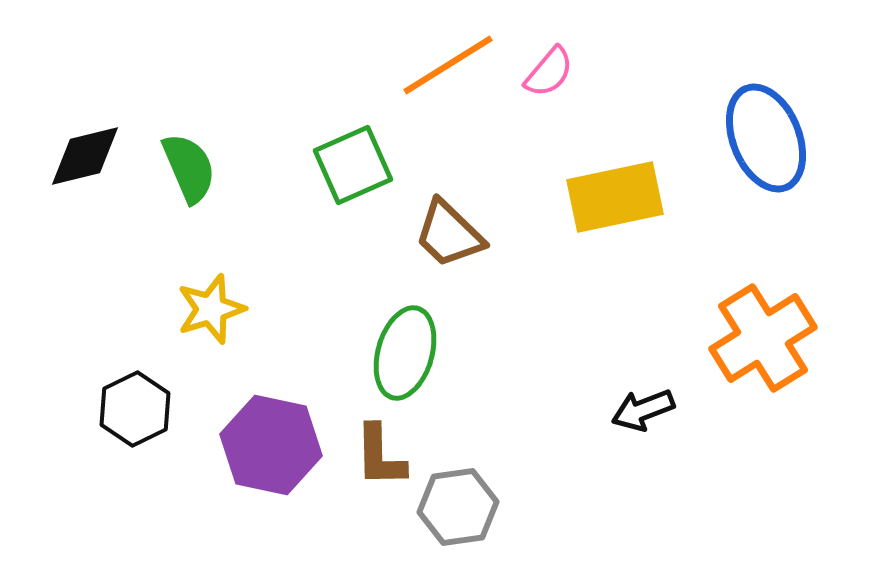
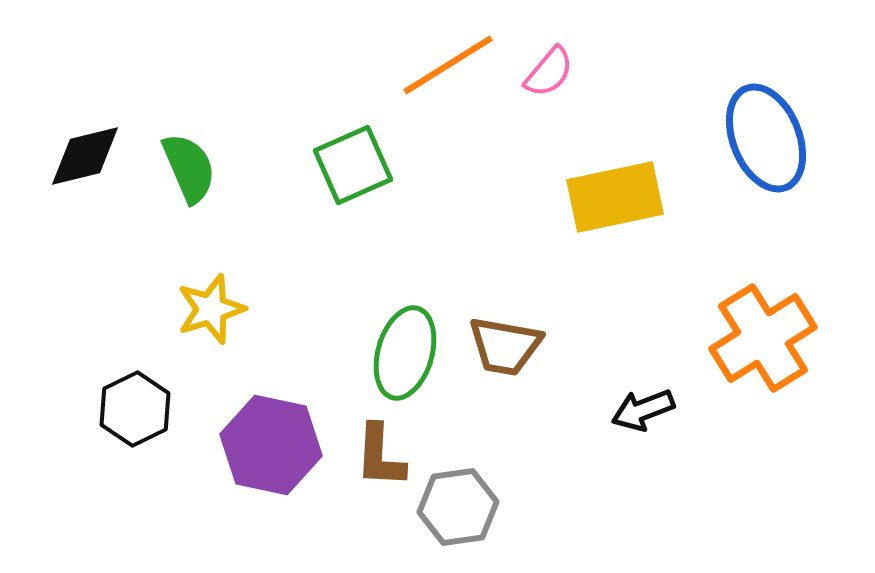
brown trapezoid: moved 56 px right, 112 px down; rotated 34 degrees counterclockwise
brown L-shape: rotated 4 degrees clockwise
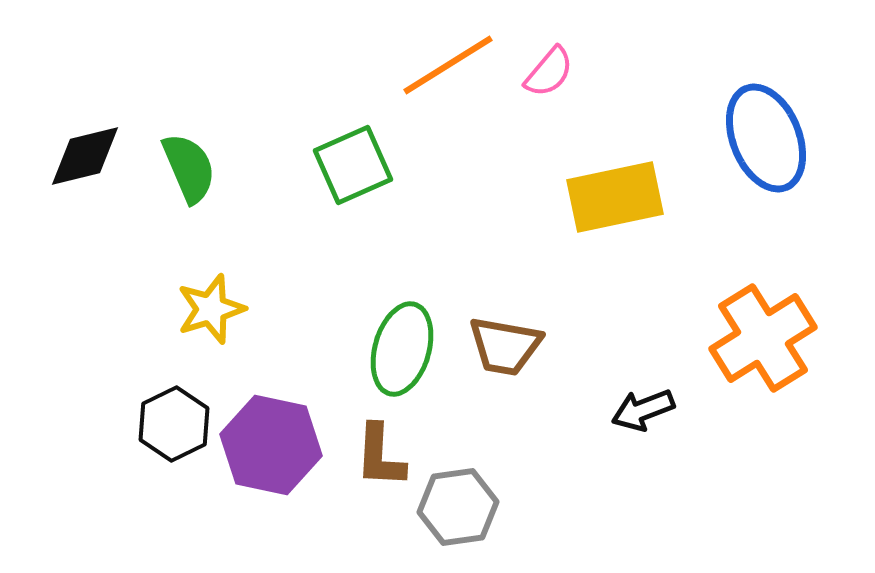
green ellipse: moved 3 px left, 4 px up
black hexagon: moved 39 px right, 15 px down
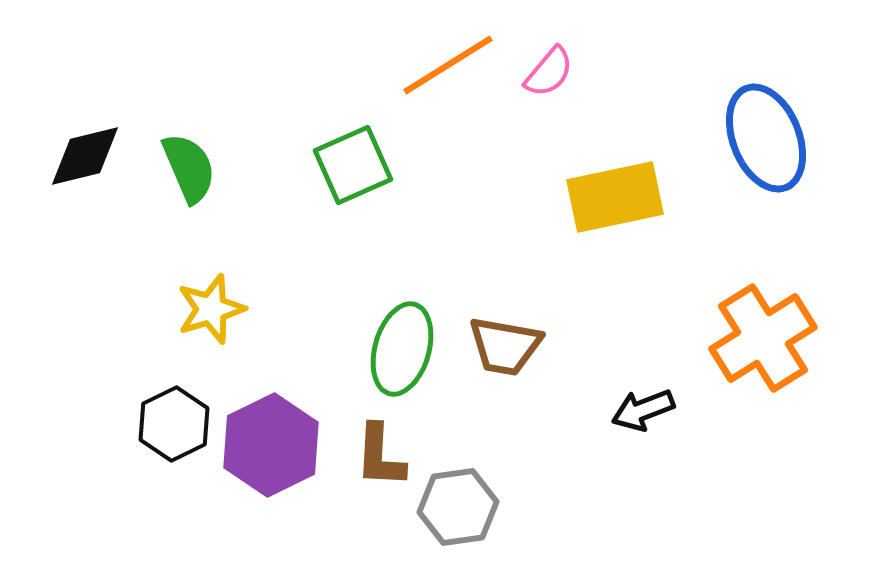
purple hexagon: rotated 22 degrees clockwise
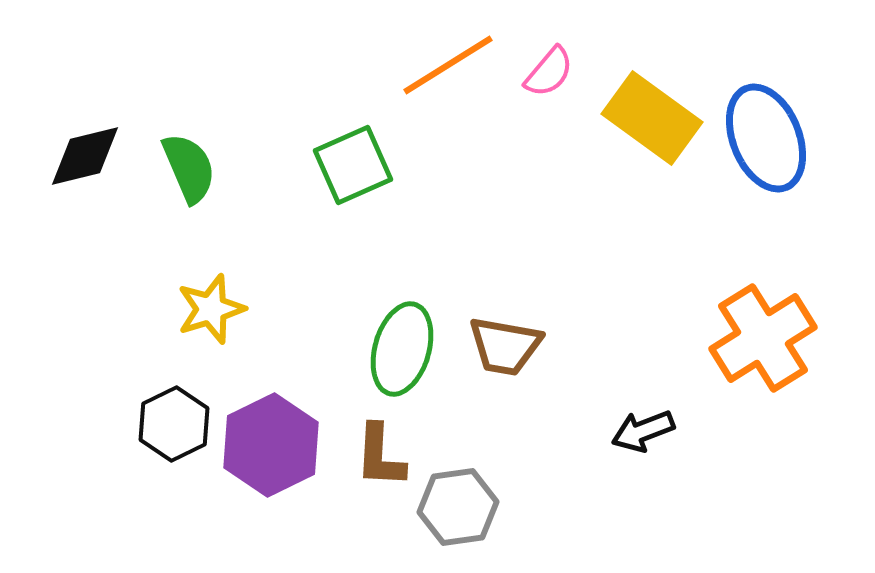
yellow rectangle: moved 37 px right, 79 px up; rotated 48 degrees clockwise
black arrow: moved 21 px down
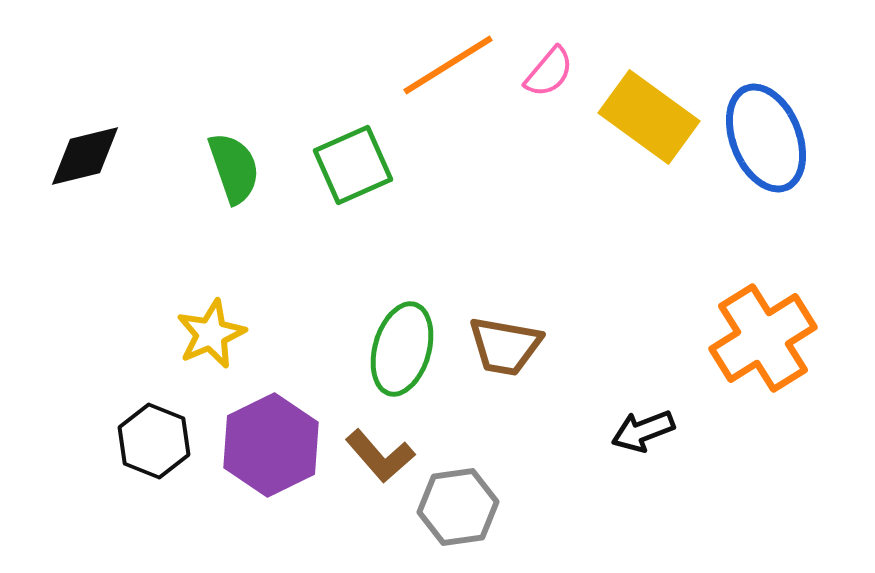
yellow rectangle: moved 3 px left, 1 px up
green semicircle: moved 45 px right; rotated 4 degrees clockwise
yellow star: moved 25 px down; rotated 6 degrees counterclockwise
black hexagon: moved 20 px left, 17 px down; rotated 12 degrees counterclockwise
brown L-shape: rotated 44 degrees counterclockwise
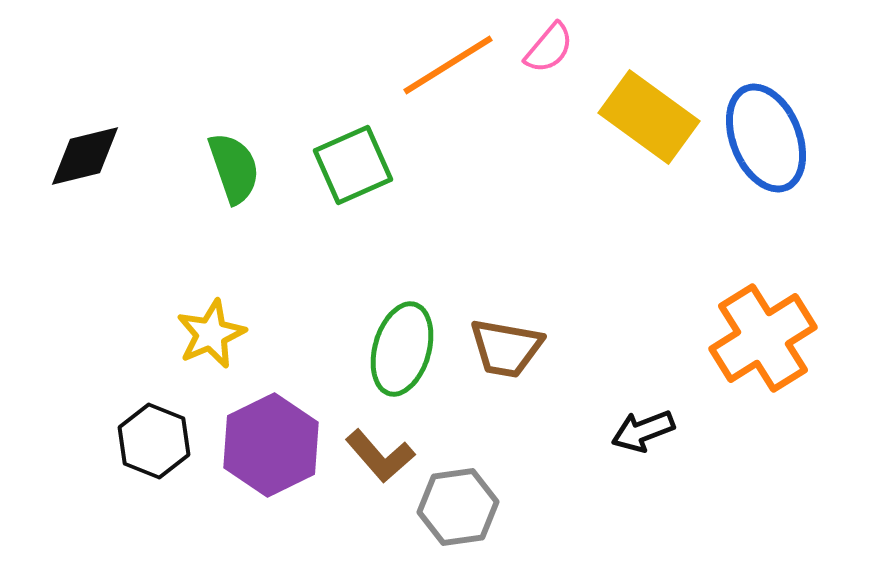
pink semicircle: moved 24 px up
brown trapezoid: moved 1 px right, 2 px down
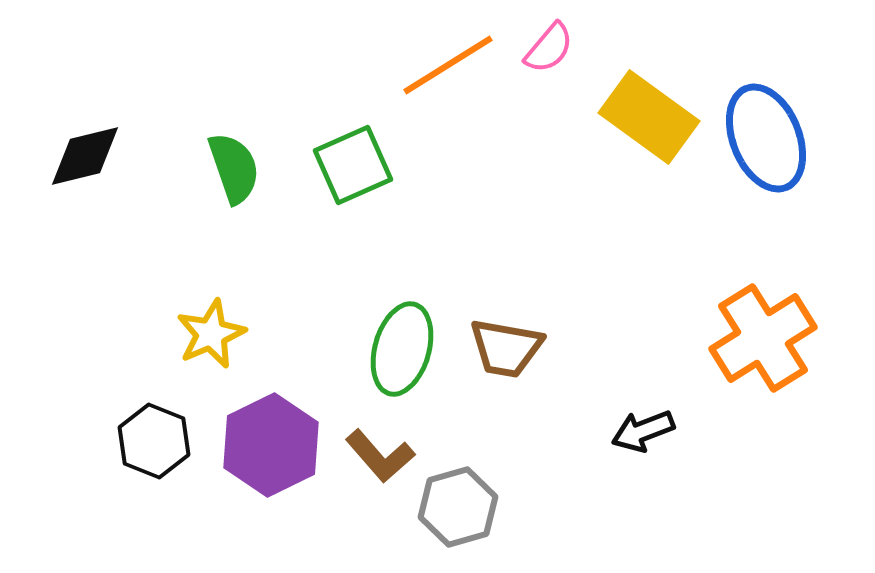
gray hexagon: rotated 8 degrees counterclockwise
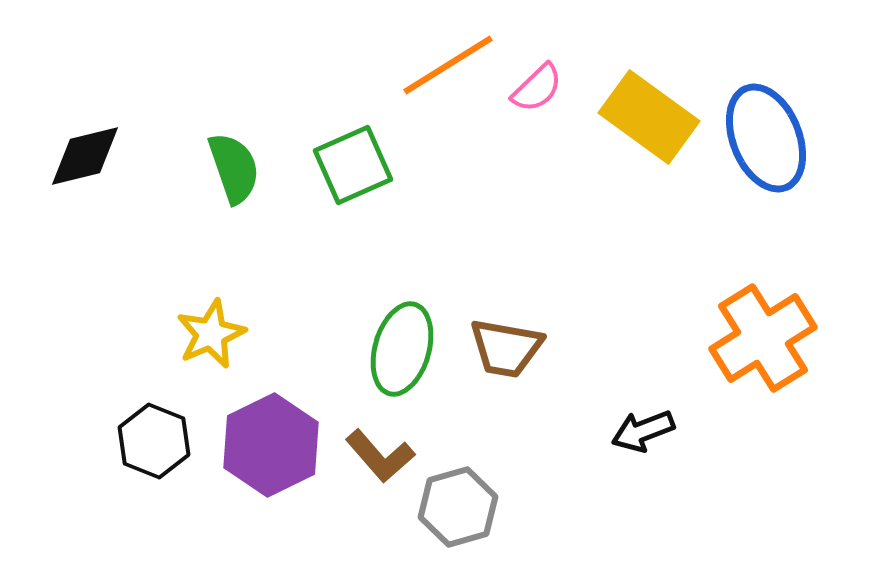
pink semicircle: moved 12 px left, 40 px down; rotated 6 degrees clockwise
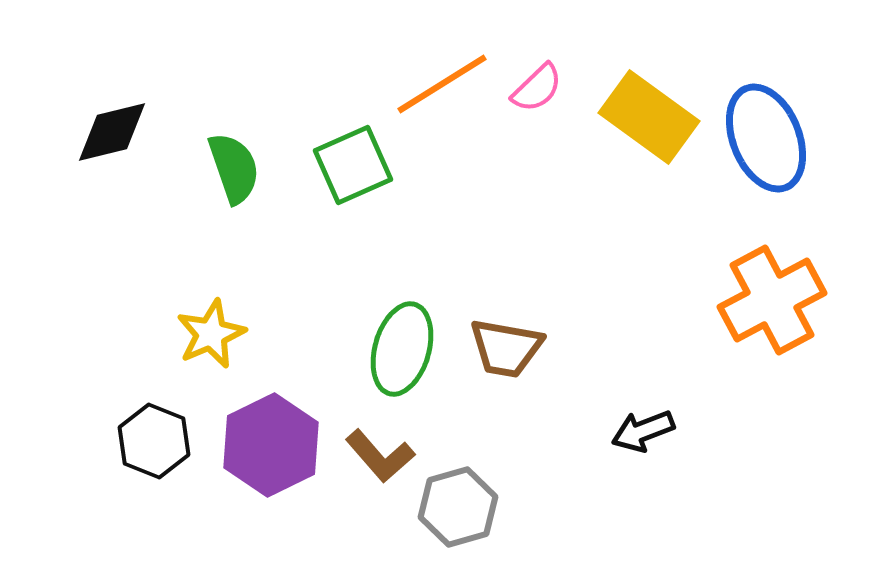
orange line: moved 6 px left, 19 px down
black diamond: moved 27 px right, 24 px up
orange cross: moved 9 px right, 38 px up; rotated 4 degrees clockwise
